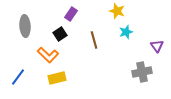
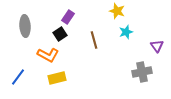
purple rectangle: moved 3 px left, 3 px down
orange L-shape: rotated 15 degrees counterclockwise
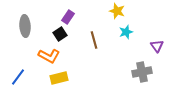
orange L-shape: moved 1 px right, 1 px down
yellow rectangle: moved 2 px right
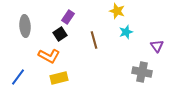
gray cross: rotated 24 degrees clockwise
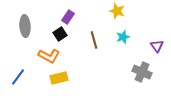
cyan star: moved 3 px left, 5 px down
gray cross: rotated 12 degrees clockwise
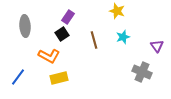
black square: moved 2 px right
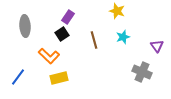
orange L-shape: rotated 15 degrees clockwise
